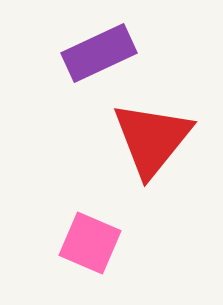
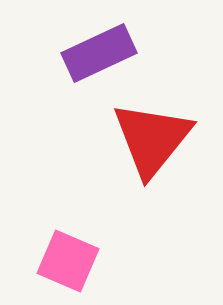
pink square: moved 22 px left, 18 px down
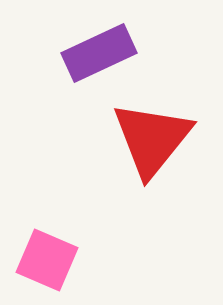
pink square: moved 21 px left, 1 px up
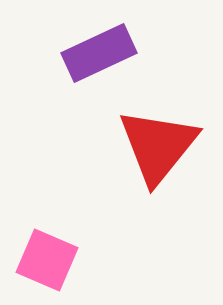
red triangle: moved 6 px right, 7 px down
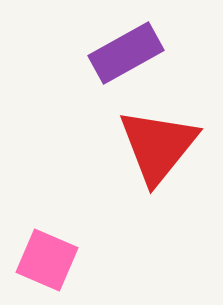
purple rectangle: moved 27 px right; rotated 4 degrees counterclockwise
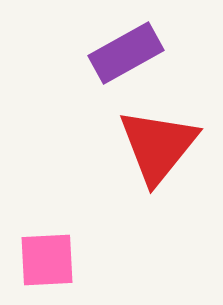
pink square: rotated 26 degrees counterclockwise
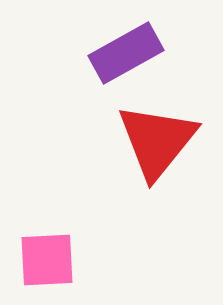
red triangle: moved 1 px left, 5 px up
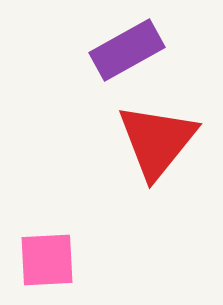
purple rectangle: moved 1 px right, 3 px up
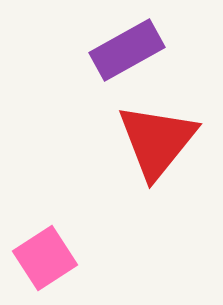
pink square: moved 2 px left, 2 px up; rotated 30 degrees counterclockwise
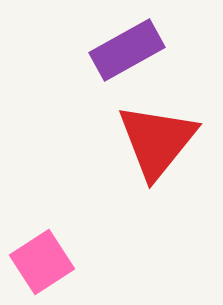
pink square: moved 3 px left, 4 px down
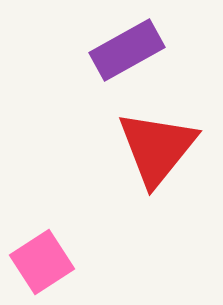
red triangle: moved 7 px down
